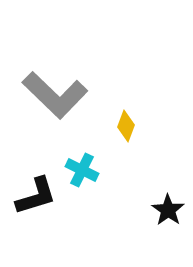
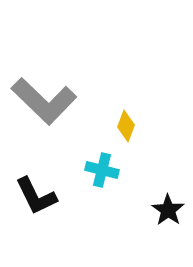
gray L-shape: moved 11 px left, 6 px down
cyan cross: moved 20 px right; rotated 12 degrees counterclockwise
black L-shape: rotated 81 degrees clockwise
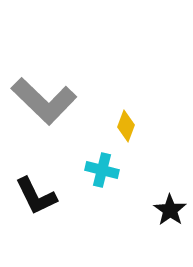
black star: moved 2 px right
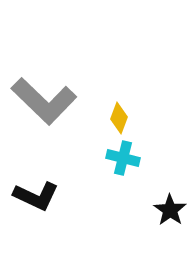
yellow diamond: moved 7 px left, 8 px up
cyan cross: moved 21 px right, 12 px up
black L-shape: rotated 39 degrees counterclockwise
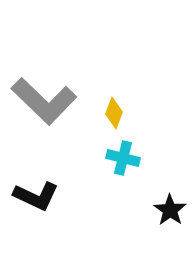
yellow diamond: moved 5 px left, 5 px up
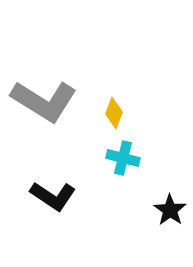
gray L-shape: rotated 12 degrees counterclockwise
black L-shape: moved 17 px right; rotated 9 degrees clockwise
